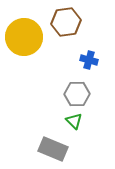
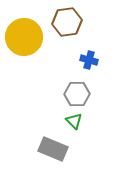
brown hexagon: moved 1 px right
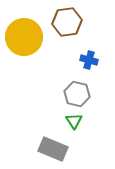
gray hexagon: rotated 15 degrees clockwise
green triangle: rotated 12 degrees clockwise
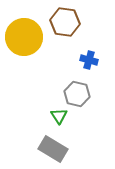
brown hexagon: moved 2 px left; rotated 16 degrees clockwise
green triangle: moved 15 px left, 5 px up
gray rectangle: rotated 8 degrees clockwise
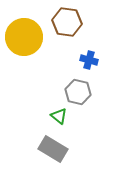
brown hexagon: moved 2 px right
gray hexagon: moved 1 px right, 2 px up
green triangle: rotated 18 degrees counterclockwise
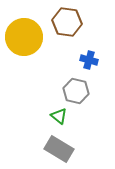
gray hexagon: moved 2 px left, 1 px up
gray rectangle: moved 6 px right
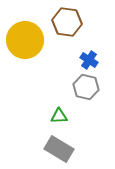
yellow circle: moved 1 px right, 3 px down
blue cross: rotated 18 degrees clockwise
gray hexagon: moved 10 px right, 4 px up
green triangle: rotated 42 degrees counterclockwise
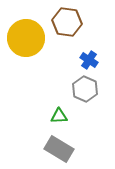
yellow circle: moved 1 px right, 2 px up
gray hexagon: moved 1 px left, 2 px down; rotated 10 degrees clockwise
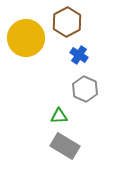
brown hexagon: rotated 24 degrees clockwise
blue cross: moved 10 px left, 5 px up
gray rectangle: moved 6 px right, 3 px up
